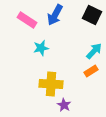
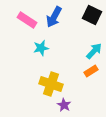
blue arrow: moved 1 px left, 2 px down
yellow cross: rotated 15 degrees clockwise
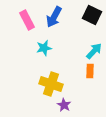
pink rectangle: rotated 30 degrees clockwise
cyan star: moved 3 px right
orange rectangle: moved 1 px left; rotated 56 degrees counterclockwise
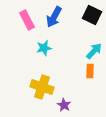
yellow cross: moved 9 px left, 3 px down
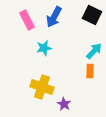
purple star: moved 1 px up
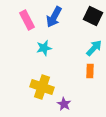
black square: moved 1 px right, 1 px down
cyan arrow: moved 3 px up
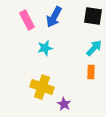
black square: rotated 18 degrees counterclockwise
cyan star: moved 1 px right
orange rectangle: moved 1 px right, 1 px down
